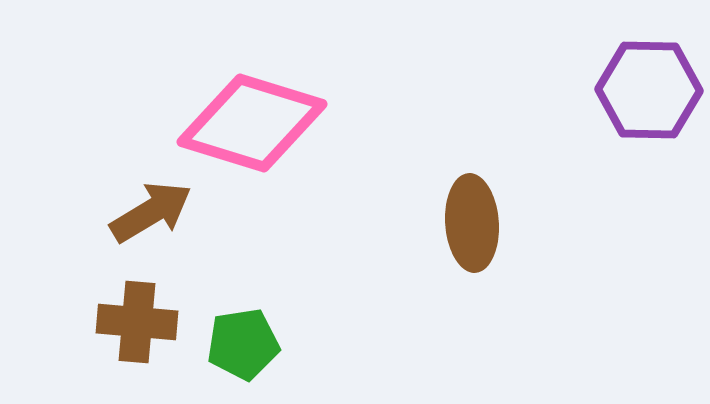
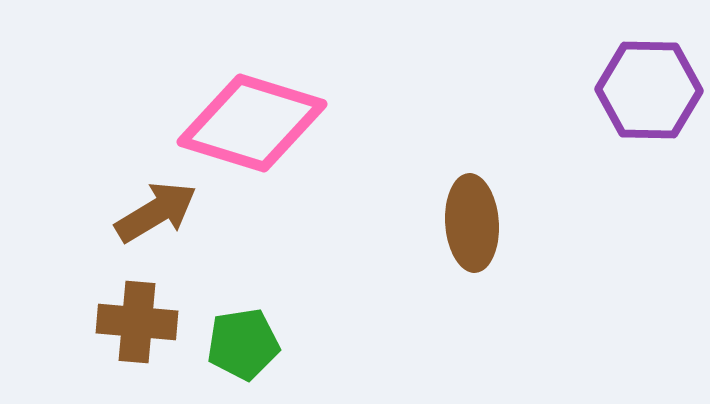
brown arrow: moved 5 px right
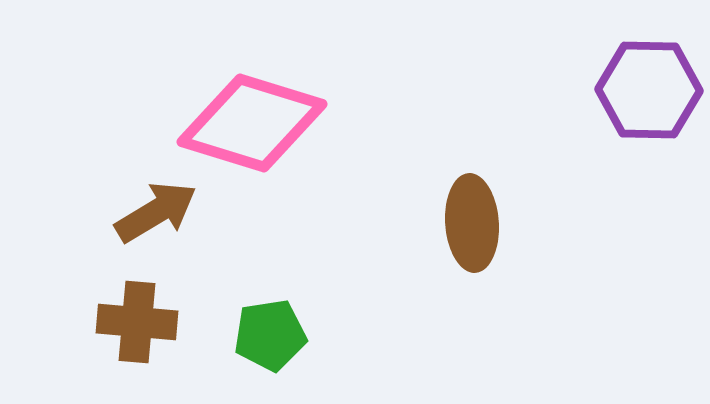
green pentagon: moved 27 px right, 9 px up
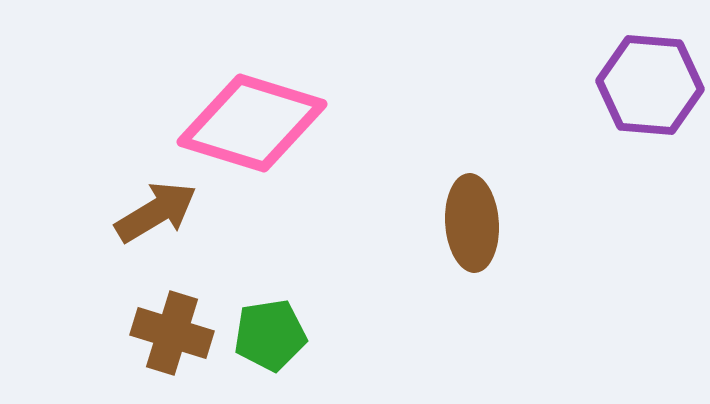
purple hexagon: moved 1 px right, 5 px up; rotated 4 degrees clockwise
brown cross: moved 35 px right, 11 px down; rotated 12 degrees clockwise
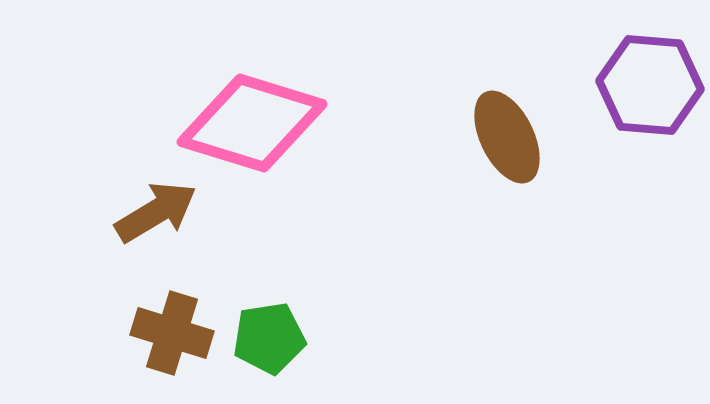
brown ellipse: moved 35 px right, 86 px up; rotated 22 degrees counterclockwise
green pentagon: moved 1 px left, 3 px down
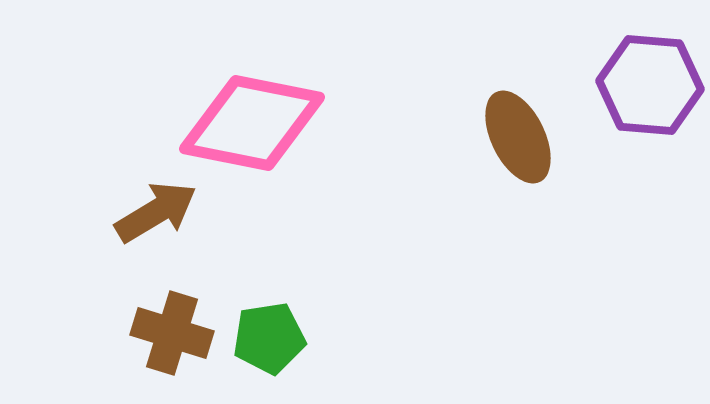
pink diamond: rotated 6 degrees counterclockwise
brown ellipse: moved 11 px right
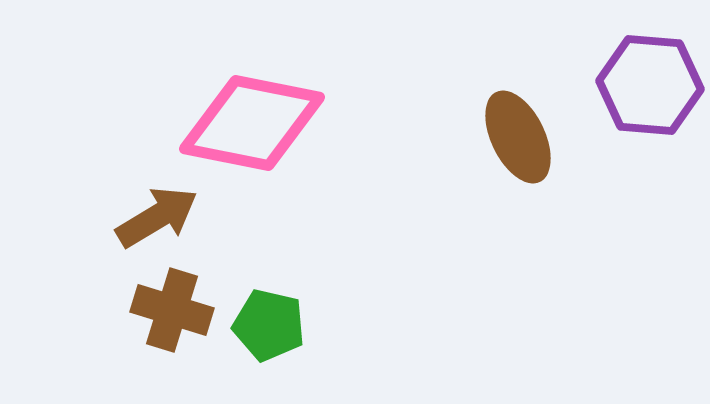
brown arrow: moved 1 px right, 5 px down
brown cross: moved 23 px up
green pentagon: moved 13 px up; rotated 22 degrees clockwise
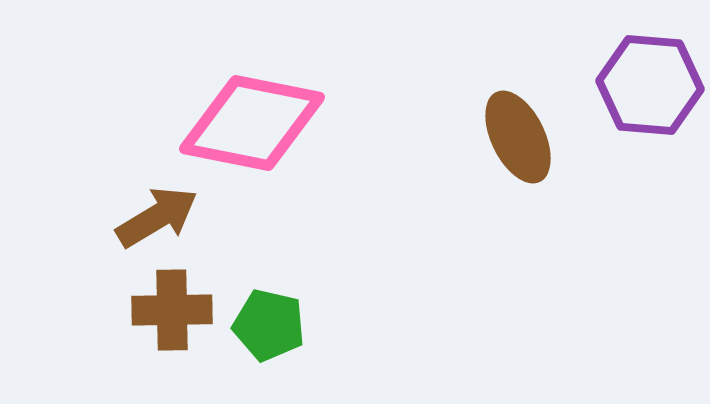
brown cross: rotated 18 degrees counterclockwise
